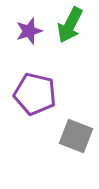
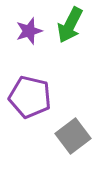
purple pentagon: moved 5 px left, 3 px down
gray square: moved 3 px left; rotated 32 degrees clockwise
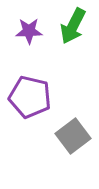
green arrow: moved 3 px right, 1 px down
purple star: rotated 16 degrees clockwise
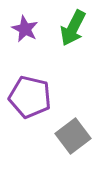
green arrow: moved 2 px down
purple star: moved 4 px left, 2 px up; rotated 28 degrees clockwise
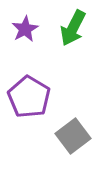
purple star: rotated 16 degrees clockwise
purple pentagon: moved 1 px left; rotated 18 degrees clockwise
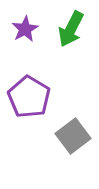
green arrow: moved 2 px left, 1 px down
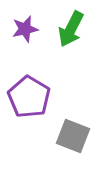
purple star: rotated 16 degrees clockwise
gray square: rotated 32 degrees counterclockwise
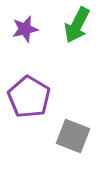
green arrow: moved 6 px right, 4 px up
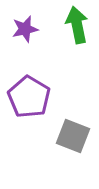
green arrow: rotated 141 degrees clockwise
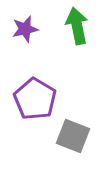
green arrow: moved 1 px down
purple pentagon: moved 6 px right, 2 px down
